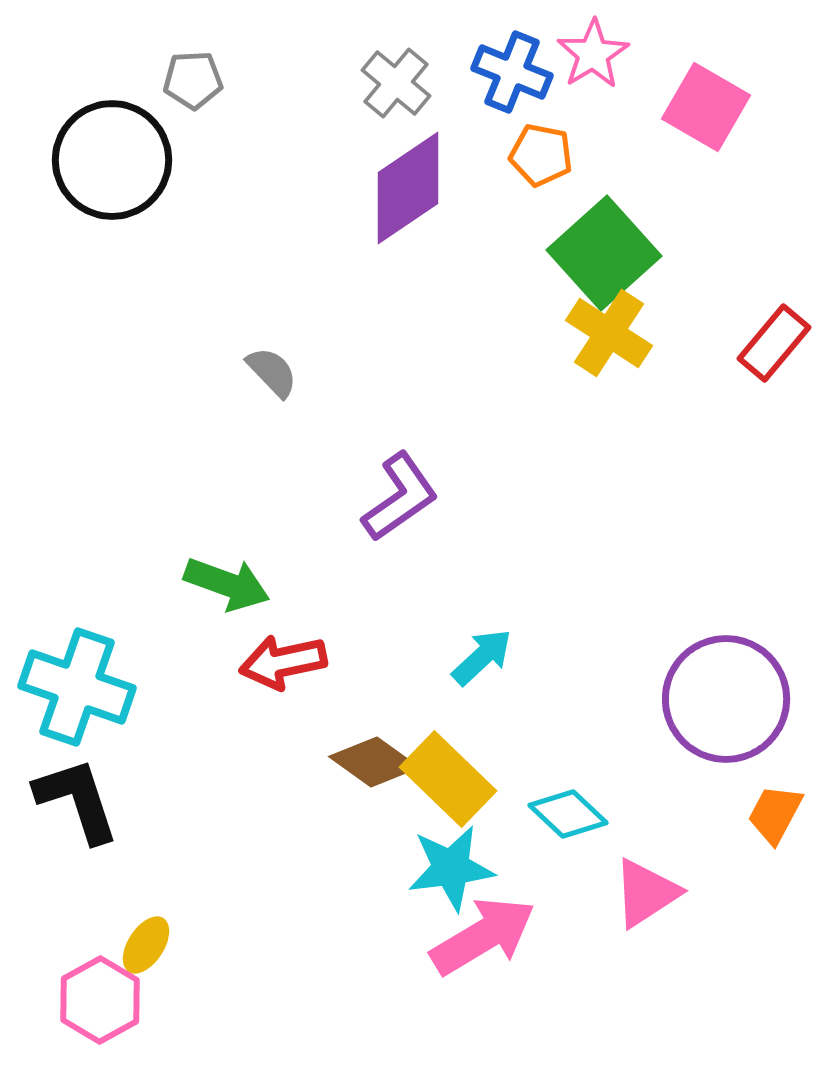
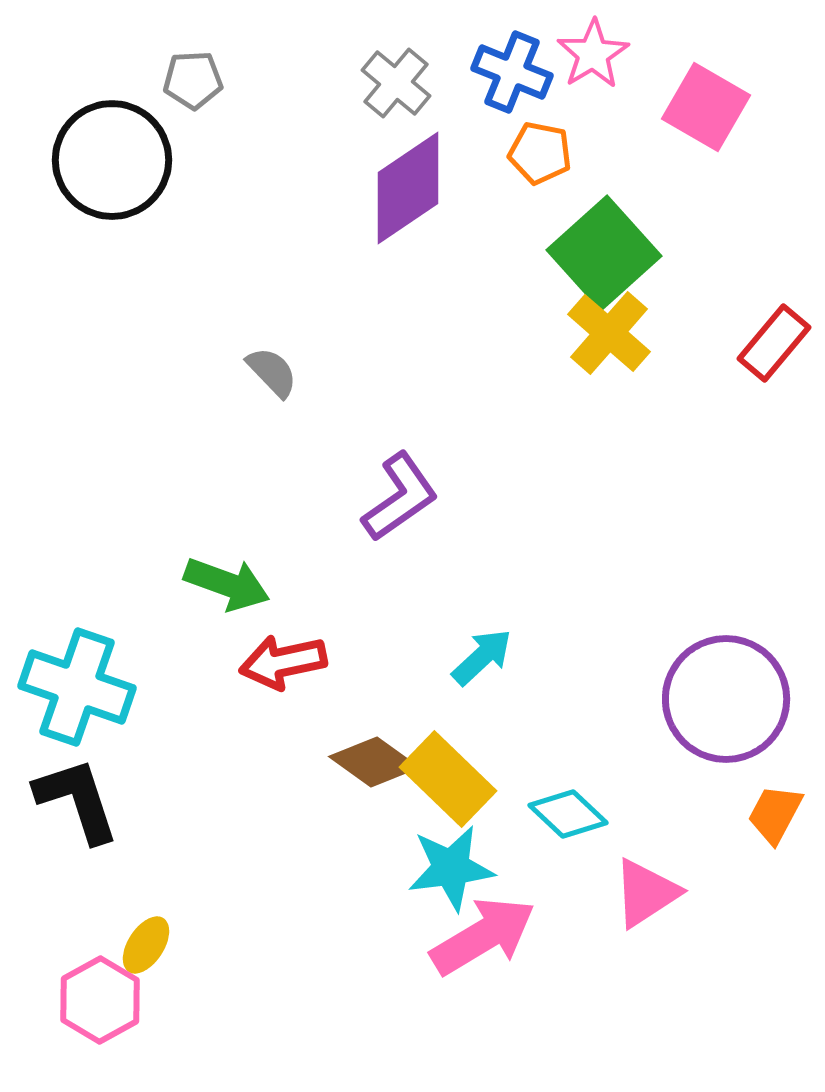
orange pentagon: moved 1 px left, 2 px up
yellow cross: rotated 8 degrees clockwise
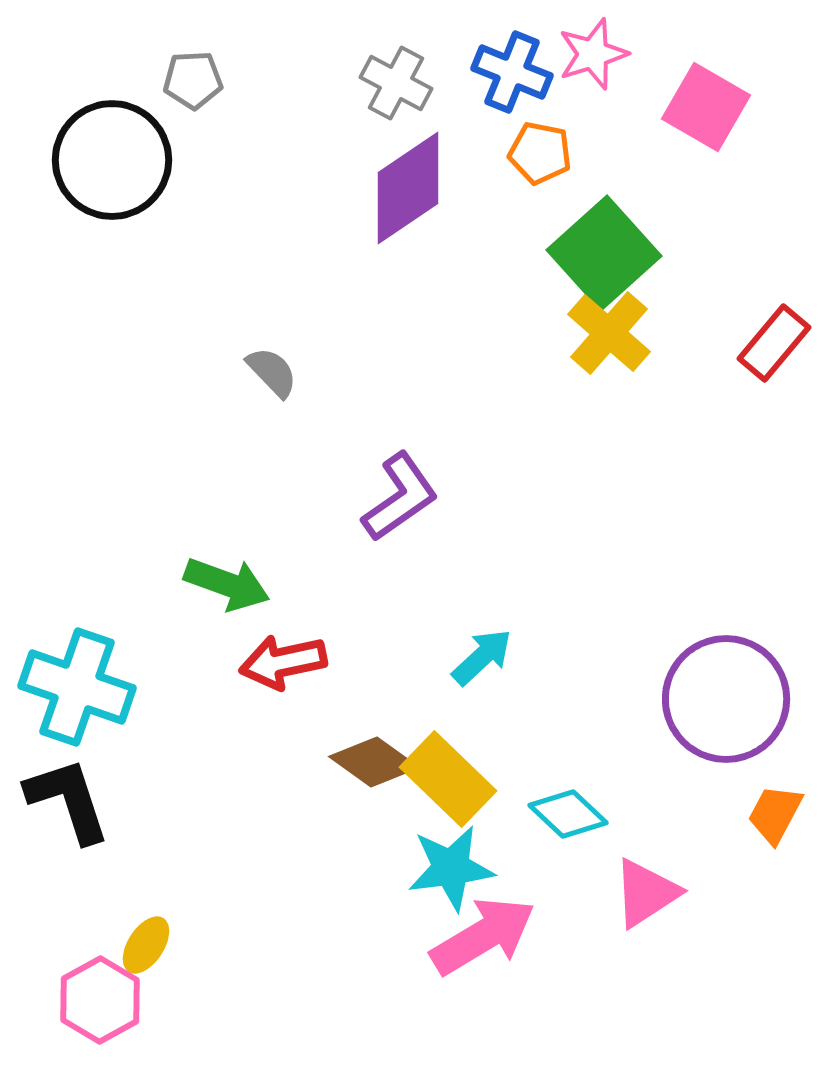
pink star: rotated 14 degrees clockwise
gray cross: rotated 12 degrees counterclockwise
black L-shape: moved 9 px left
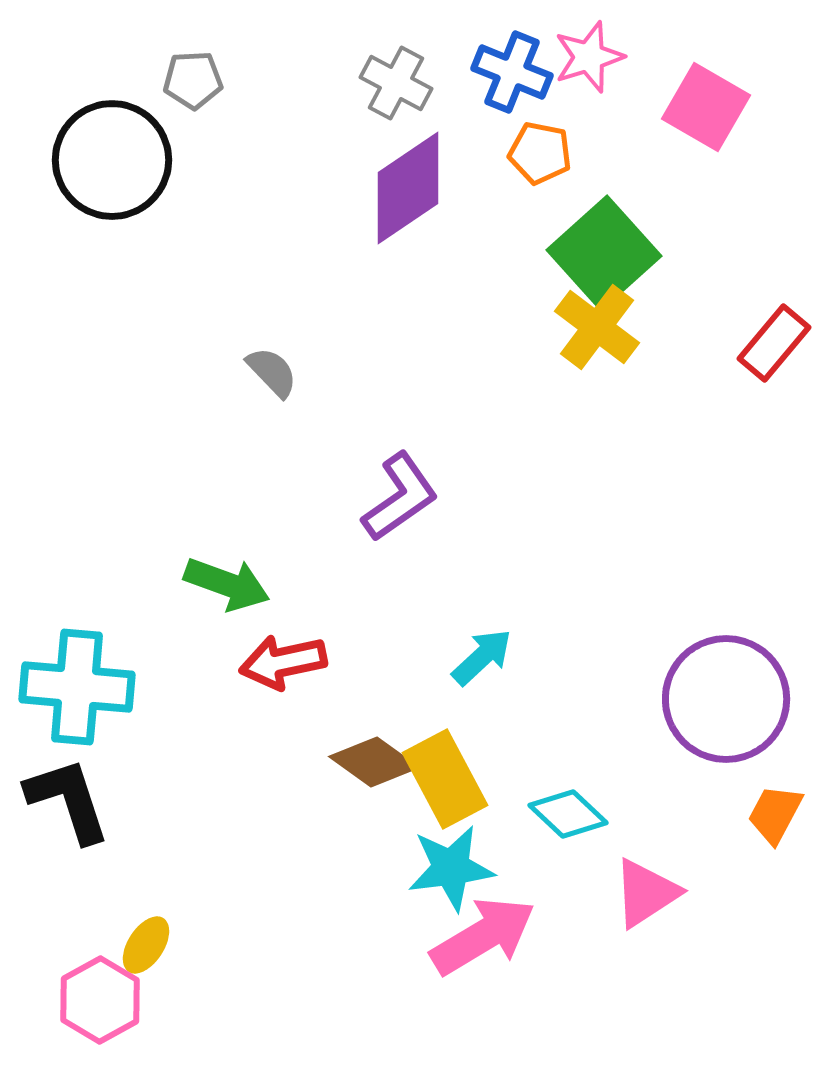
pink star: moved 4 px left, 3 px down
yellow cross: moved 12 px left, 6 px up; rotated 4 degrees counterclockwise
cyan cross: rotated 14 degrees counterclockwise
yellow rectangle: moved 3 px left; rotated 18 degrees clockwise
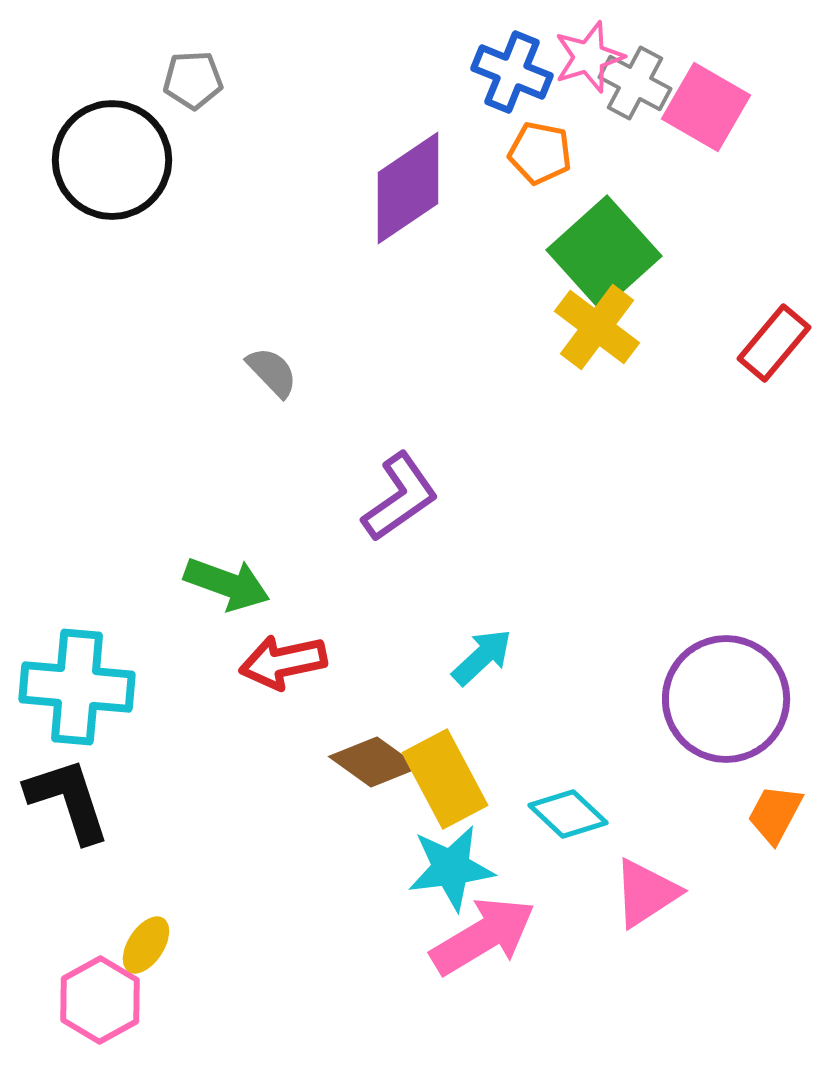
gray cross: moved 239 px right
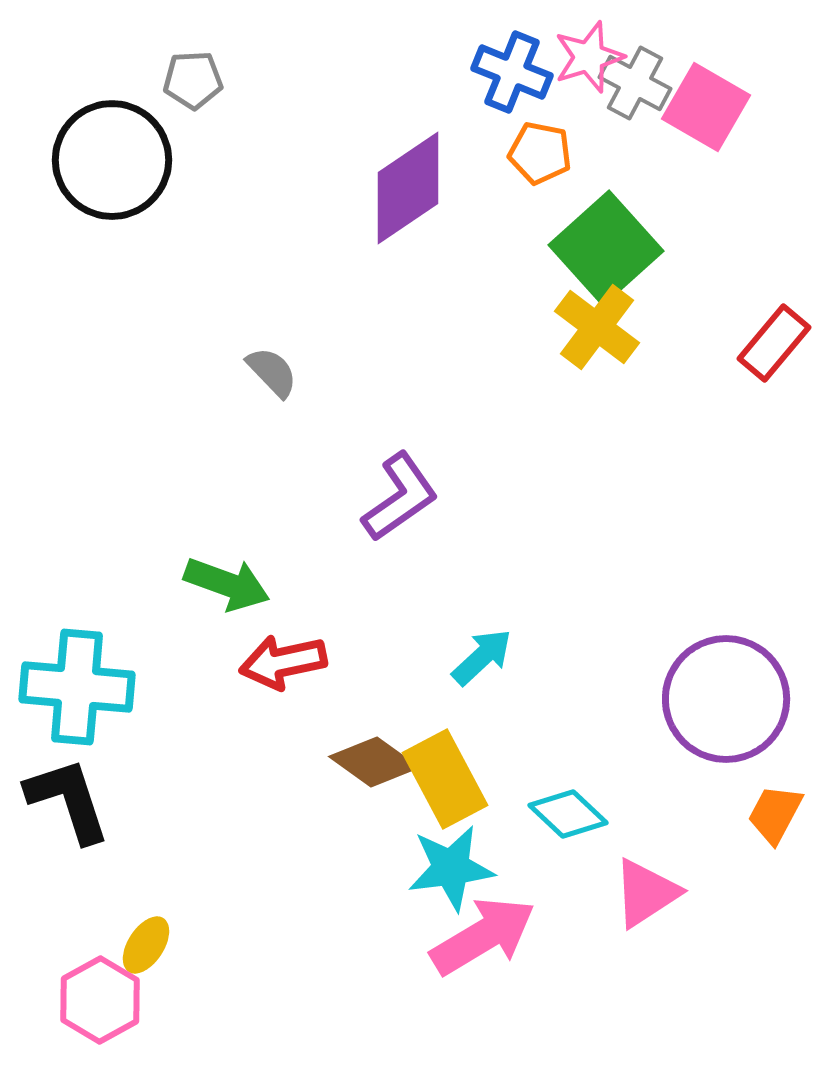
green square: moved 2 px right, 5 px up
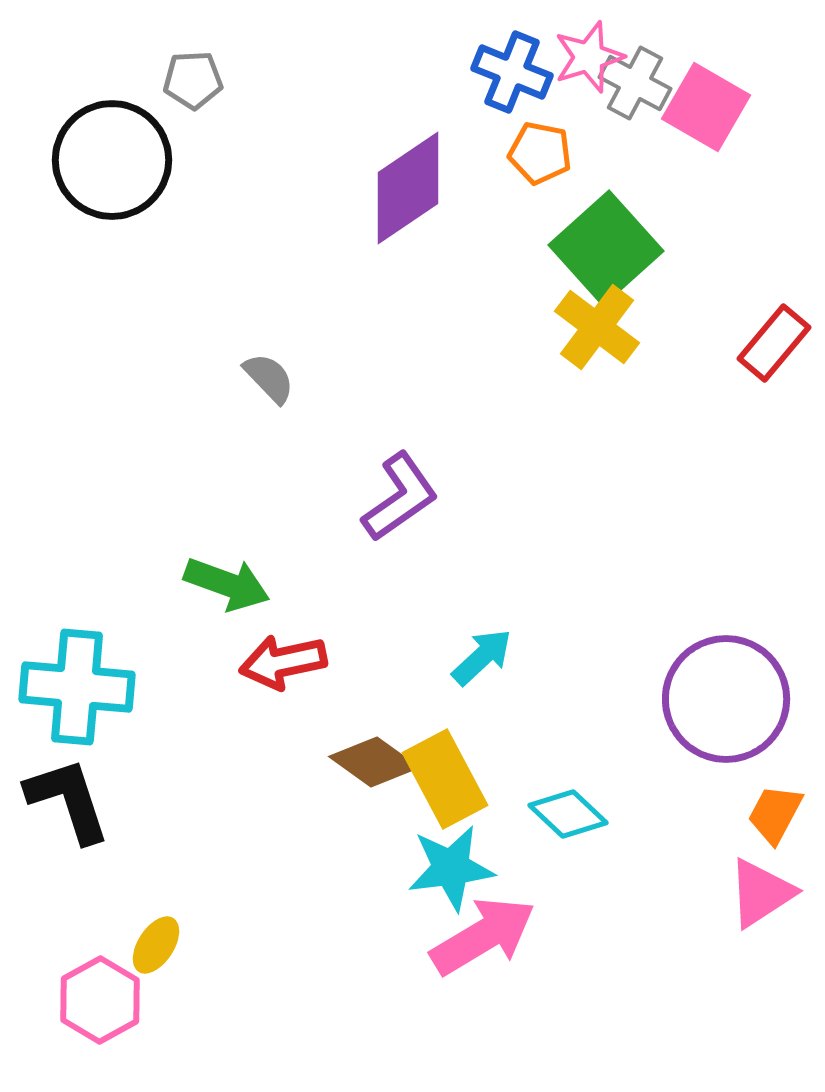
gray semicircle: moved 3 px left, 6 px down
pink triangle: moved 115 px right
yellow ellipse: moved 10 px right
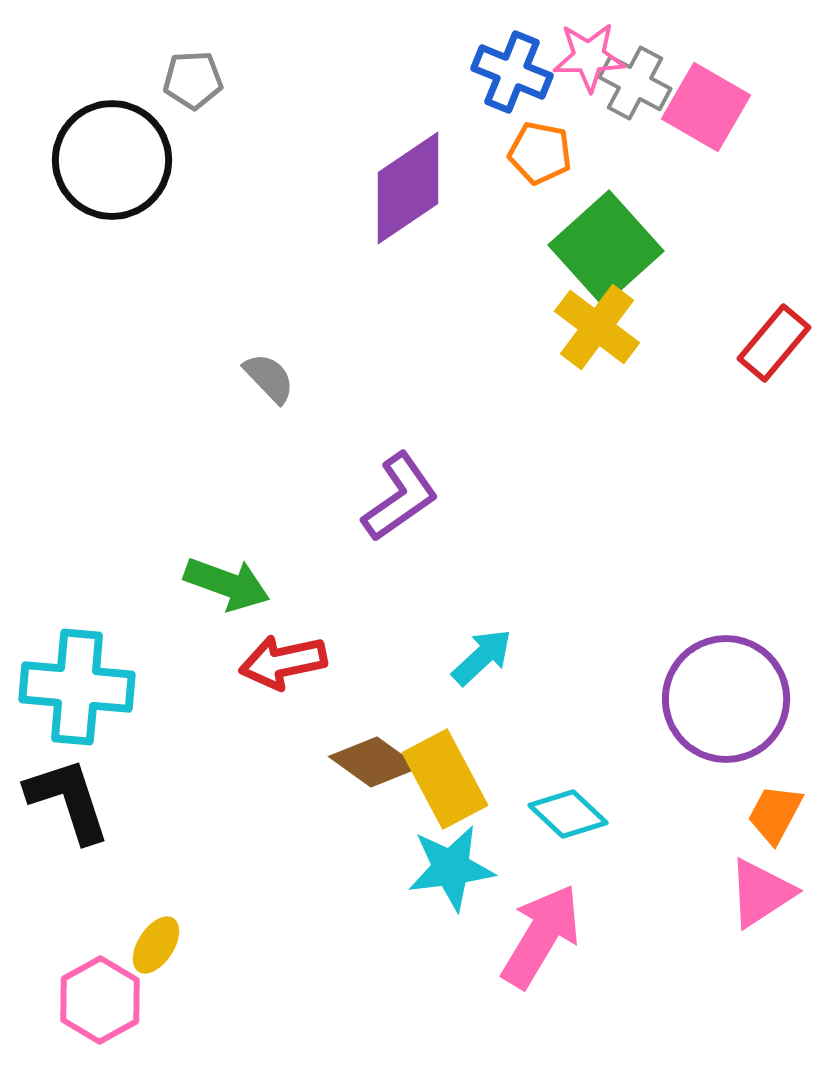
pink star: rotated 16 degrees clockwise
pink arrow: moved 58 px right; rotated 28 degrees counterclockwise
